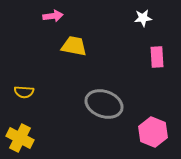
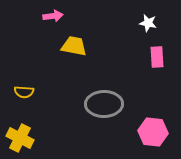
white star: moved 5 px right, 5 px down; rotated 18 degrees clockwise
gray ellipse: rotated 21 degrees counterclockwise
pink hexagon: rotated 16 degrees counterclockwise
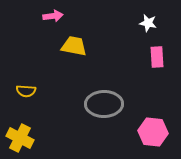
yellow semicircle: moved 2 px right, 1 px up
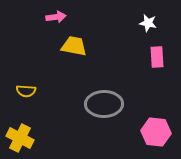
pink arrow: moved 3 px right, 1 px down
pink hexagon: moved 3 px right
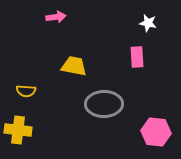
yellow trapezoid: moved 20 px down
pink rectangle: moved 20 px left
yellow cross: moved 2 px left, 8 px up; rotated 20 degrees counterclockwise
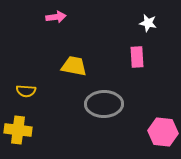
pink hexagon: moved 7 px right
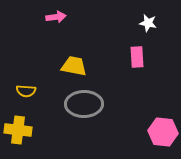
gray ellipse: moved 20 px left
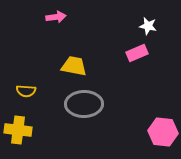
white star: moved 3 px down
pink rectangle: moved 4 px up; rotated 70 degrees clockwise
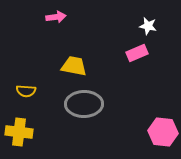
yellow cross: moved 1 px right, 2 px down
